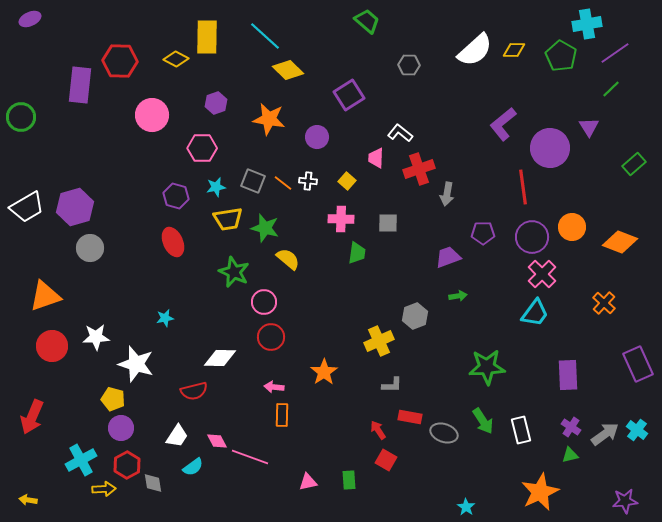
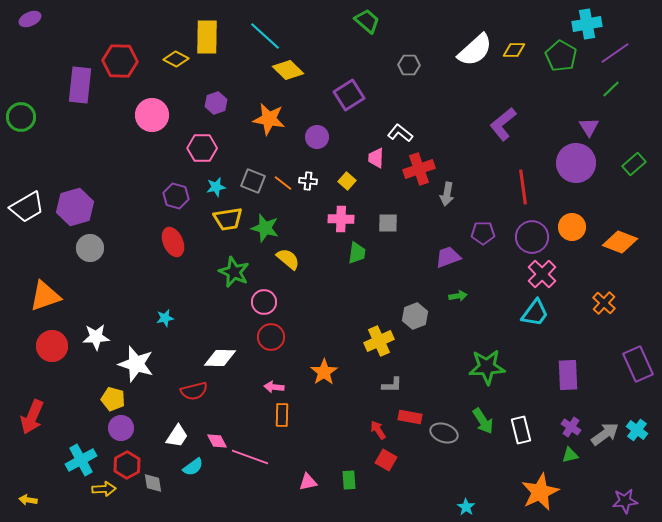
purple circle at (550, 148): moved 26 px right, 15 px down
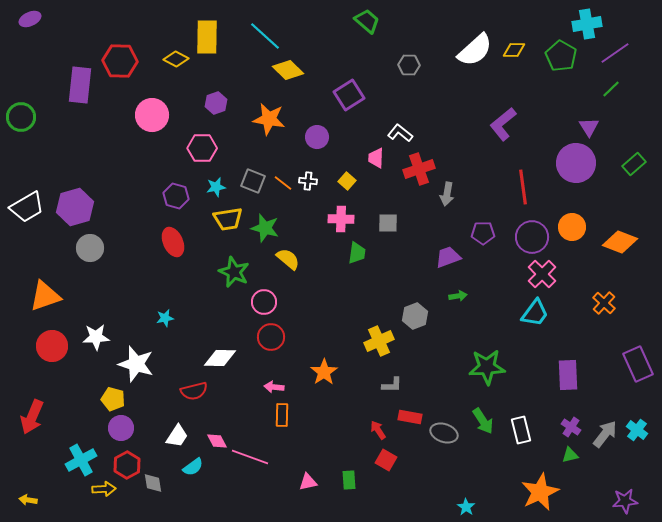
gray arrow at (605, 434): rotated 16 degrees counterclockwise
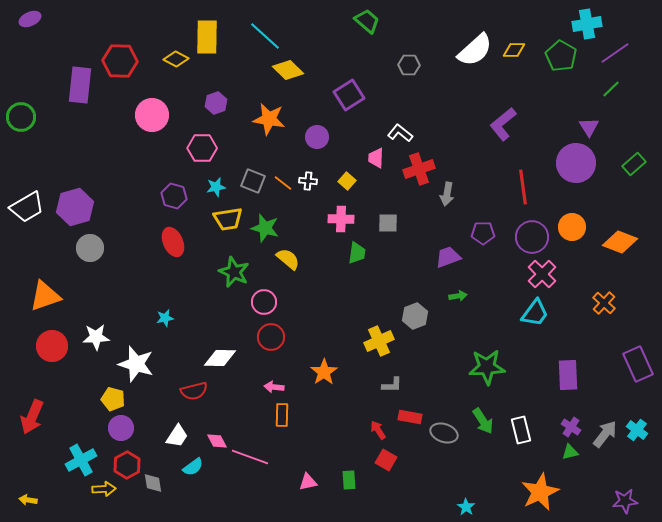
purple hexagon at (176, 196): moved 2 px left
green triangle at (570, 455): moved 3 px up
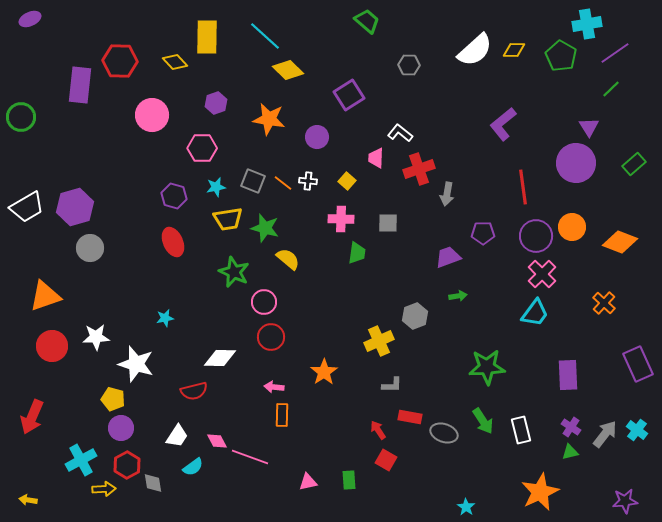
yellow diamond at (176, 59): moved 1 px left, 3 px down; rotated 20 degrees clockwise
purple circle at (532, 237): moved 4 px right, 1 px up
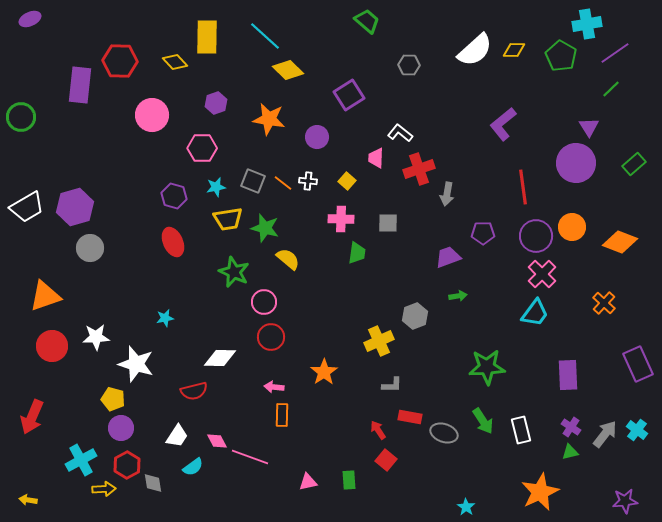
red square at (386, 460): rotated 10 degrees clockwise
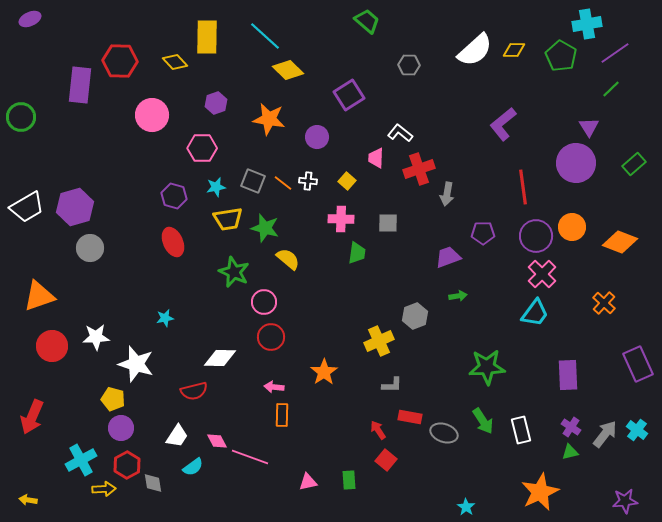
orange triangle at (45, 296): moved 6 px left
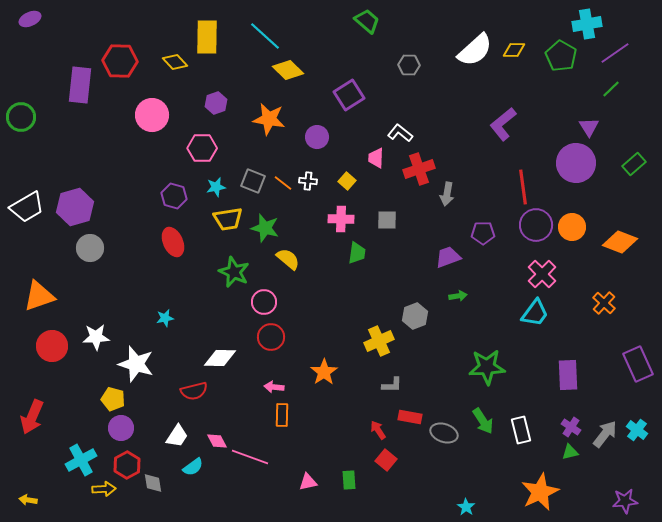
gray square at (388, 223): moved 1 px left, 3 px up
purple circle at (536, 236): moved 11 px up
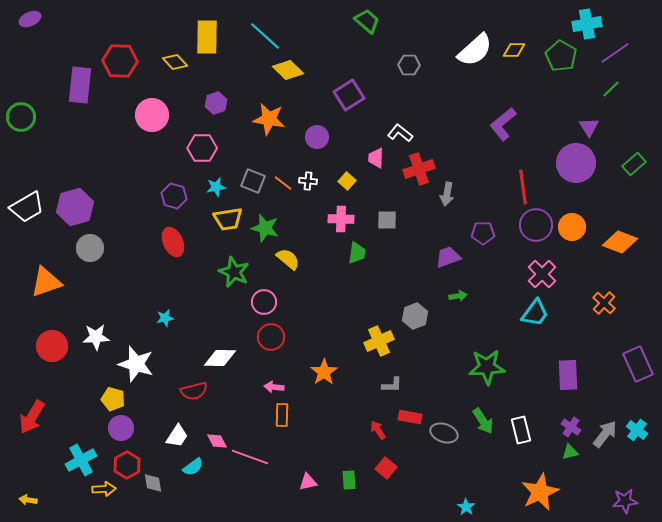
orange triangle at (39, 296): moved 7 px right, 14 px up
red arrow at (32, 417): rotated 8 degrees clockwise
red square at (386, 460): moved 8 px down
